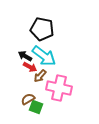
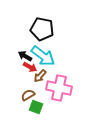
cyan arrow: moved 1 px left
brown semicircle: moved 4 px up
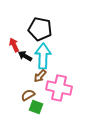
black pentagon: moved 2 px left
cyan arrow: rotated 125 degrees counterclockwise
red arrow: moved 16 px left, 22 px up; rotated 144 degrees counterclockwise
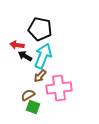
red arrow: moved 3 px right; rotated 56 degrees counterclockwise
cyan arrow: rotated 20 degrees clockwise
pink cross: rotated 20 degrees counterclockwise
green square: moved 3 px left
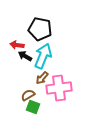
brown arrow: moved 2 px right, 2 px down
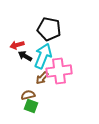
black pentagon: moved 9 px right
red arrow: rotated 24 degrees counterclockwise
pink cross: moved 17 px up
brown semicircle: rotated 16 degrees clockwise
green square: moved 2 px left, 1 px up
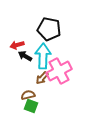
cyan arrow: rotated 20 degrees counterclockwise
pink cross: rotated 20 degrees counterclockwise
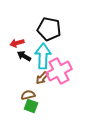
red arrow: moved 2 px up
black arrow: moved 1 px left
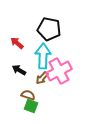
red arrow: rotated 56 degrees clockwise
black arrow: moved 5 px left, 14 px down
brown semicircle: rotated 32 degrees clockwise
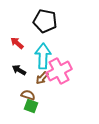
black pentagon: moved 4 px left, 8 px up
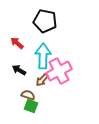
brown arrow: moved 2 px down
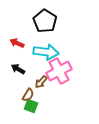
black pentagon: rotated 20 degrees clockwise
red arrow: rotated 16 degrees counterclockwise
cyan arrow: moved 3 px right, 4 px up; rotated 95 degrees clockwise
black arrow: moved 1 px left, 1 px up
brown arrow: moved 1 px left, 2 px down
brown semicircle: rotated 104 degrees clockwise
